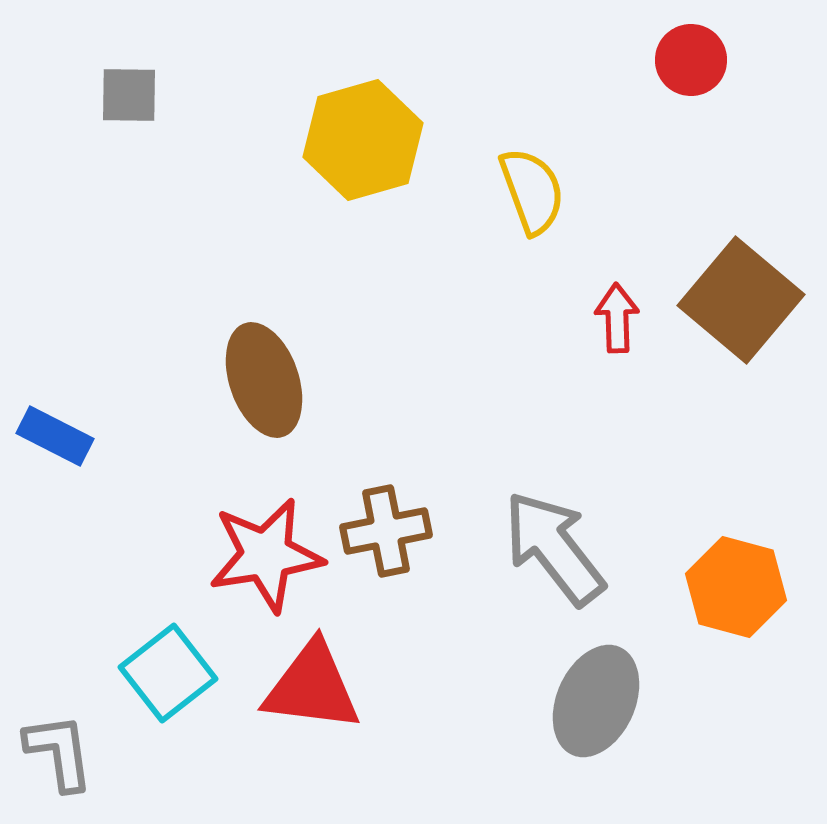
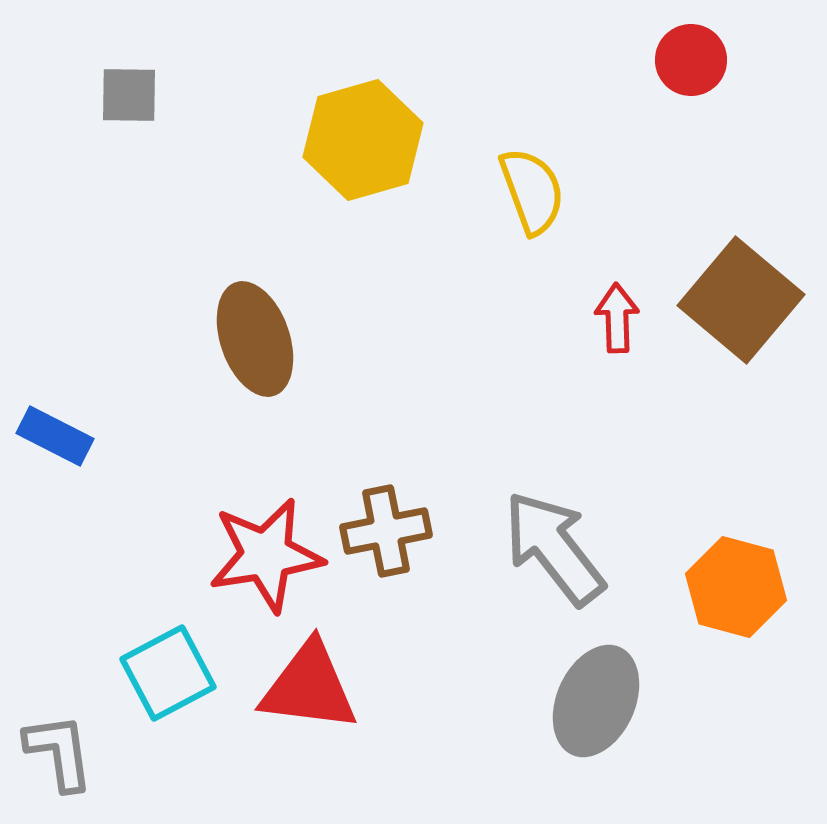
brown ellipse: moved 9 px left, 41 px up
cyan square: rotated 10 degrees clockwise
red triangle: moved 3 px left
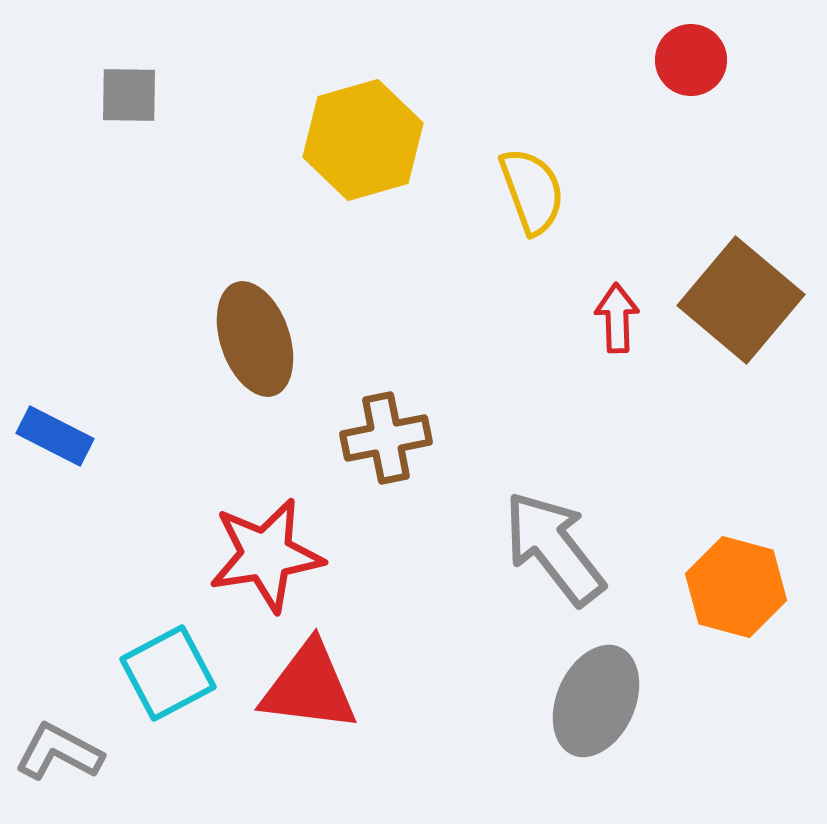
brown cross: moved 93 px up
gray L-shape: rotated 54 degrees counterclockwise
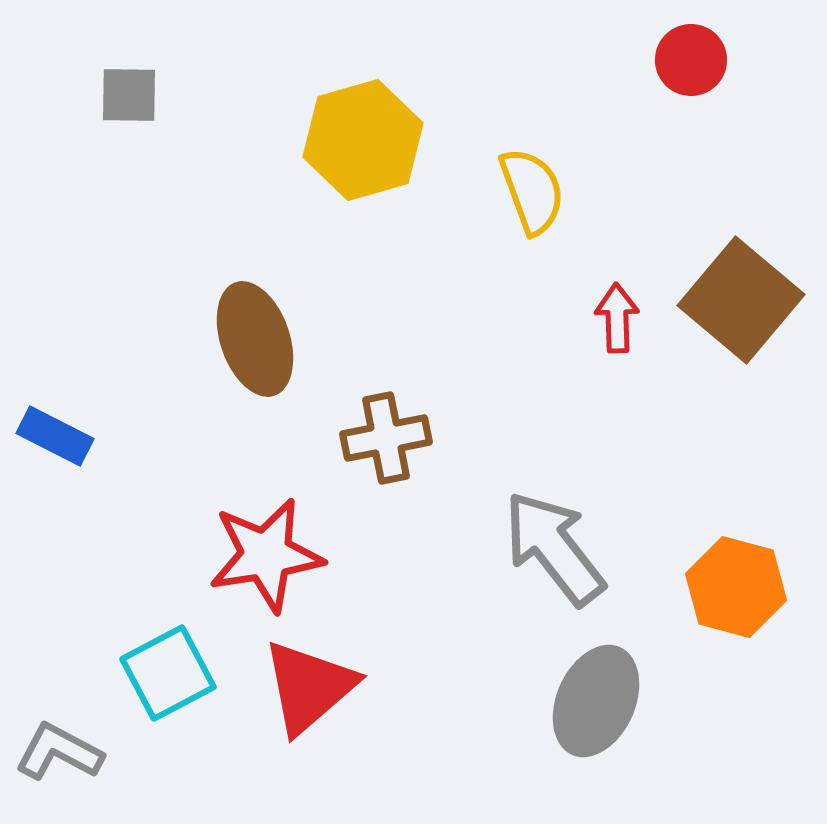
red triangle: rotated 48 degrees counterclockwise
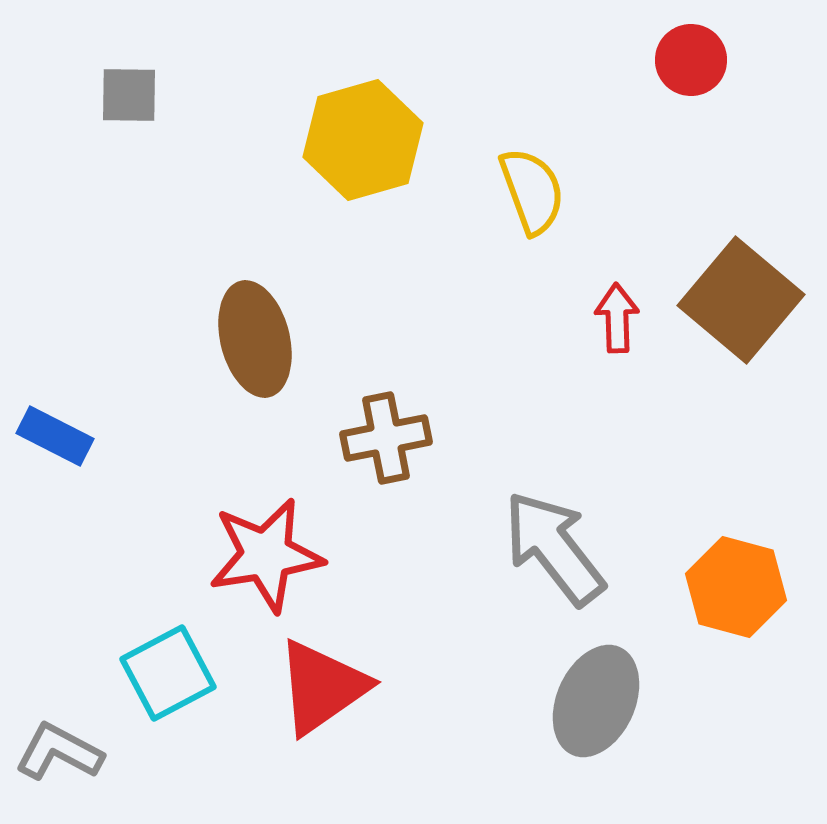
brown ellipse: rotated 5 degrees clockwise
red triangle: moved 13 px right; rotated 6 degrees clockwise
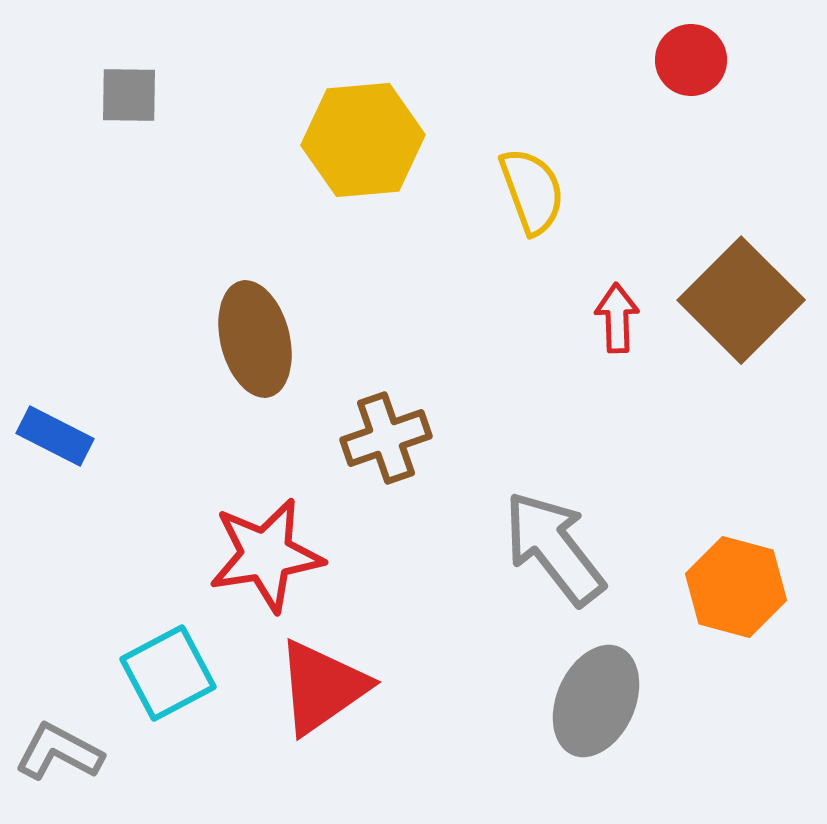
yellow hexagon: rotated 11 degrees clockwise
brown square: rotated 5 degrees clockwise
brown cross: rotated 8 degrees counterclockwise
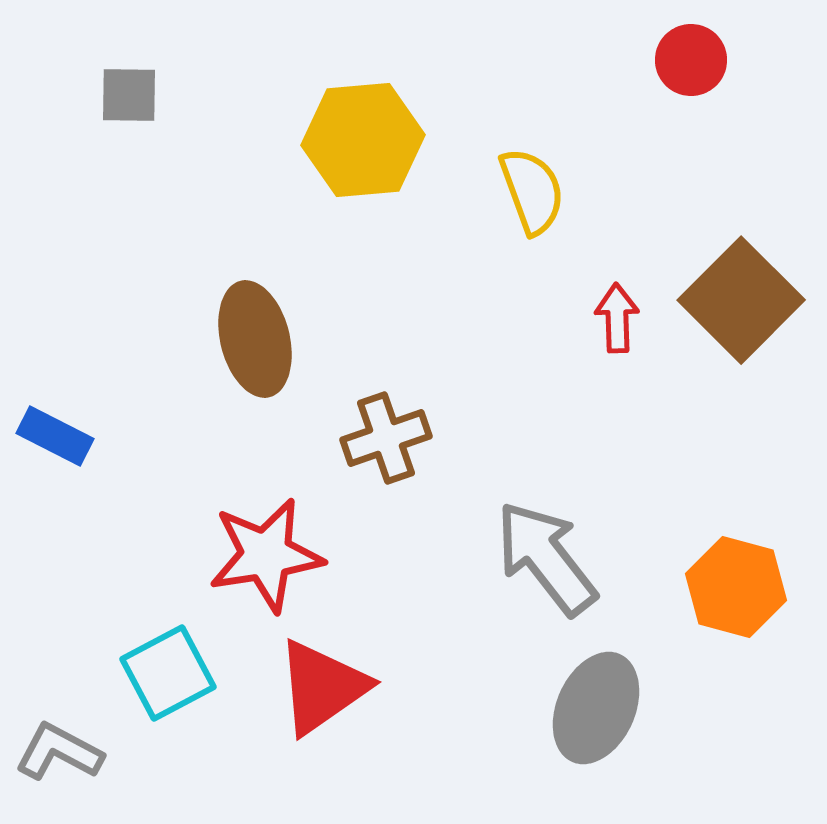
gray arrow: moved 8 px left, 10 px down
gray ellipse: moved 7 px down
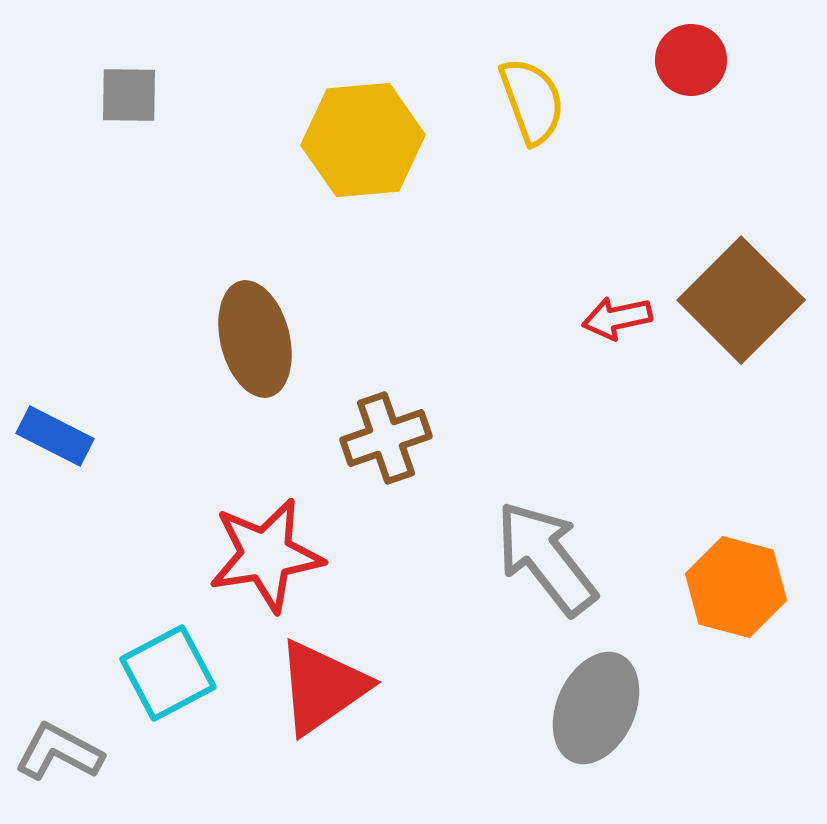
yellow semicircle: moved 90 px up
red arrow: rotated 100 degrees counterclockwise
